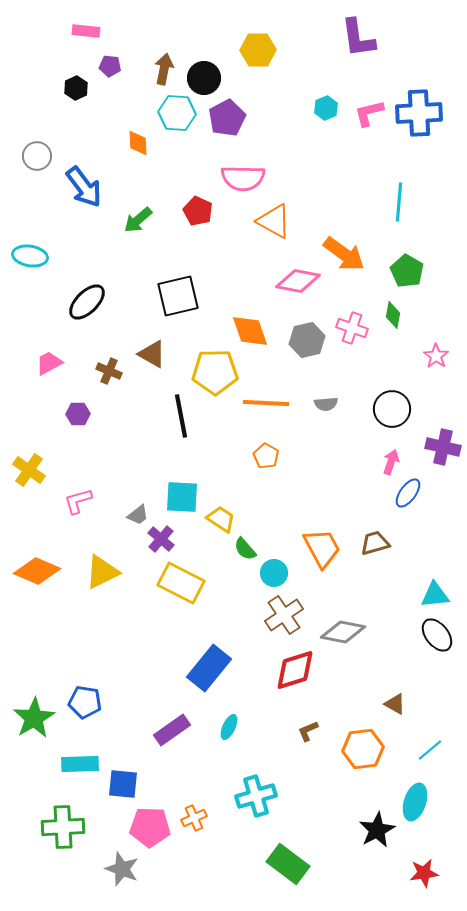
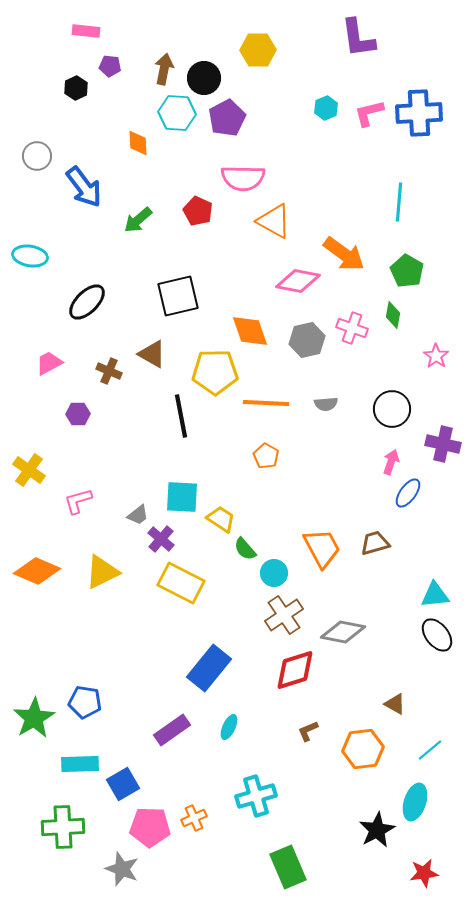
purple cross at (443, 447): moved 3 px up
blue square at (123, 784): rotated 36 degrees counterclockwise
green rectangle at (288, 864): moved 3 px down; rotated 30 degrees clockwise
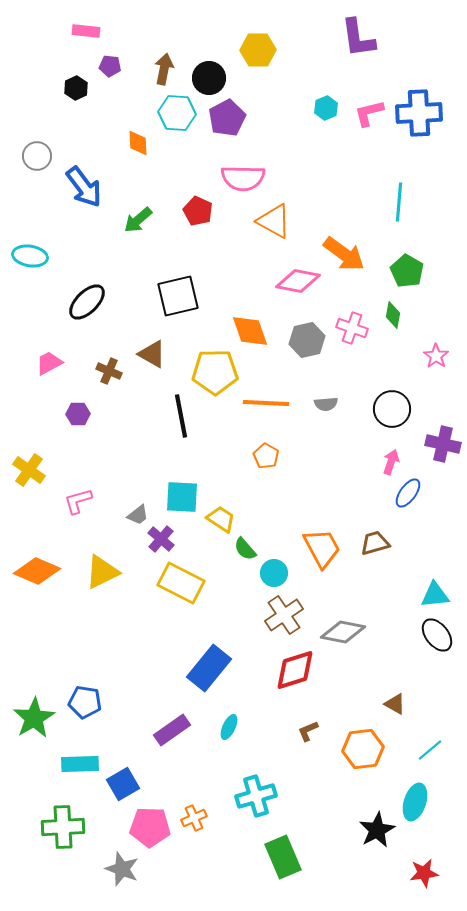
black circle at (204, 78): moved 5 px right
green rectangle at (288, 867): moved 5 px left, 10 px up
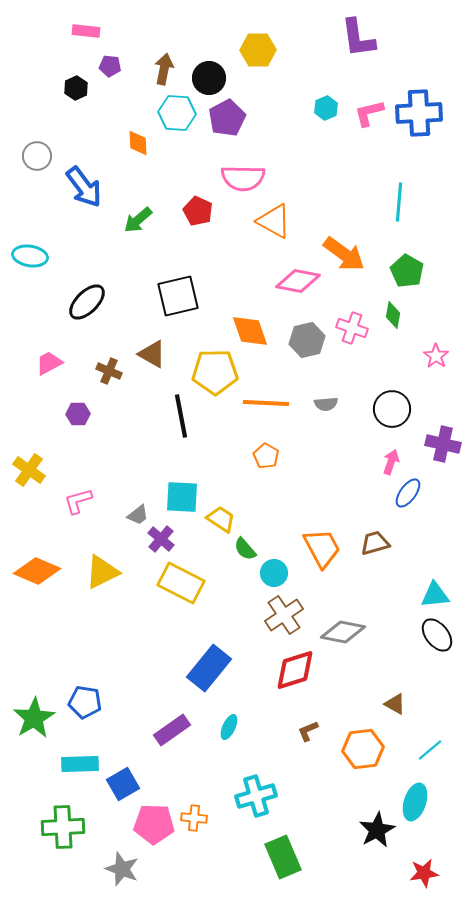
orange cross at (194, 818): rotated 30 degrees clockwise
pink pentagon at (150, 827): moved 4 px right, 3 px up
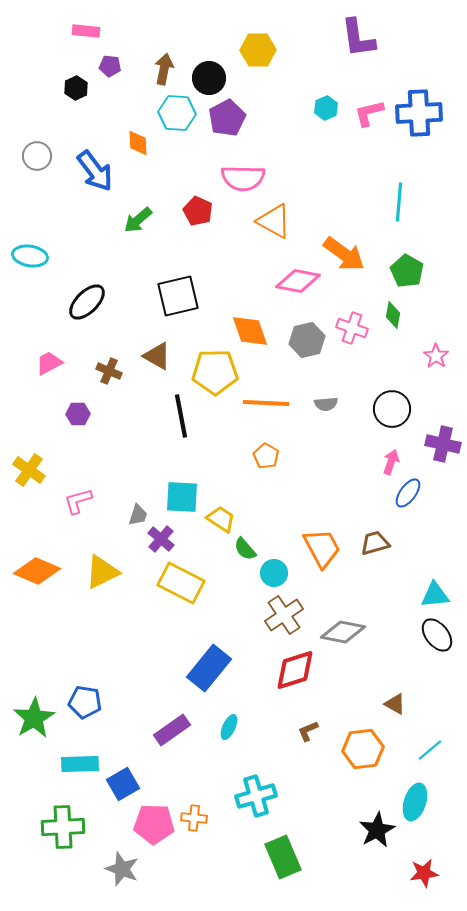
blue arrow at (84, 187): moved 11 px right, 16 px up
brown triangle at (152, 354): moved 5 px right, 2 px down
gray trapezoid at (138, 515): rotated 35 degrees counterclockwise
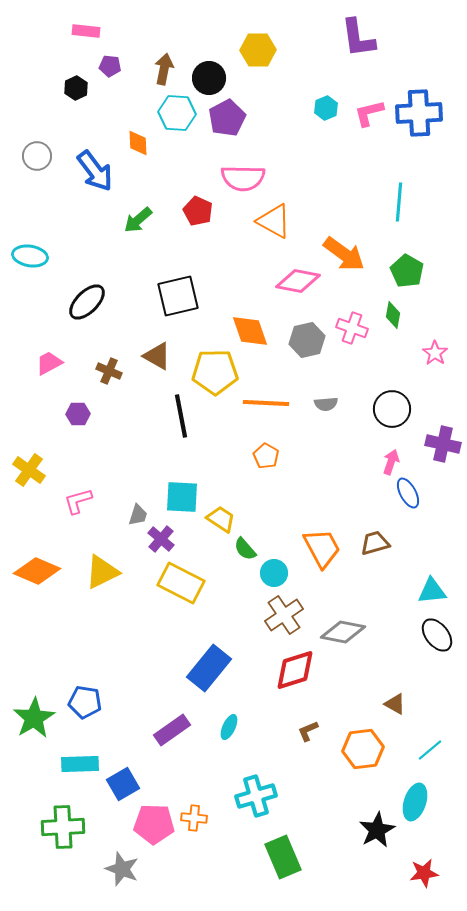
pink star at (436, 356): moved 1 px left, 3 px up
blue ellipse at (408, 493): rotated 64 degrees counterclockwise
cyan triangle at (435, 595): moved 3 px left, 4 px up
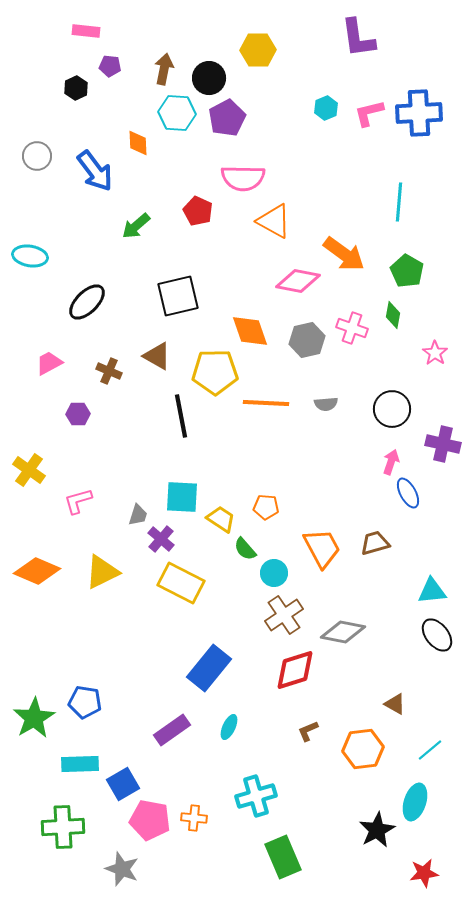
green arrow at (138, 220): moved 2 px left, 6 px down
orange pentagon at (266, 456): moved 51 px down; rotated 25 degrees counterclockwise
pink pentagon at (154, 824): moved 4 px left, 4 px up; rotated 9 degrees clockwise
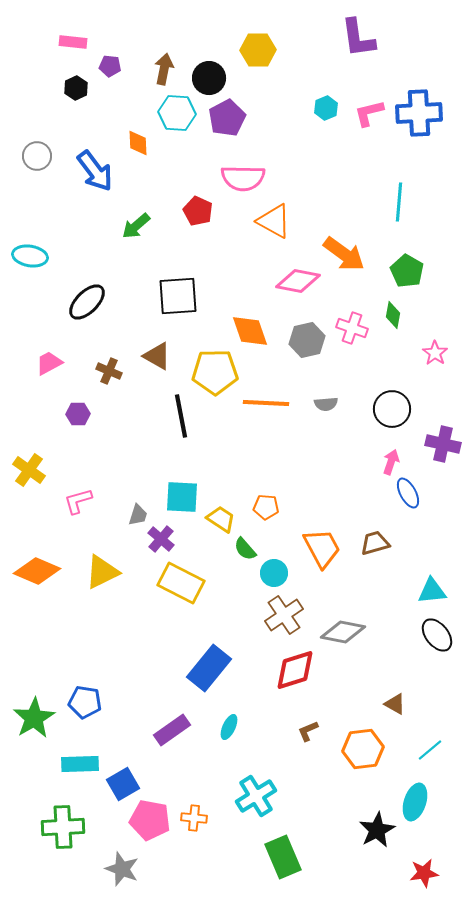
pink rectangle at (86, 31): moved 13 px left, 11 px down
black square at (178, 296): rotated 9 degrees clockwise
cyan cross at (256, 796): rotated 15 degrees counterclockwise
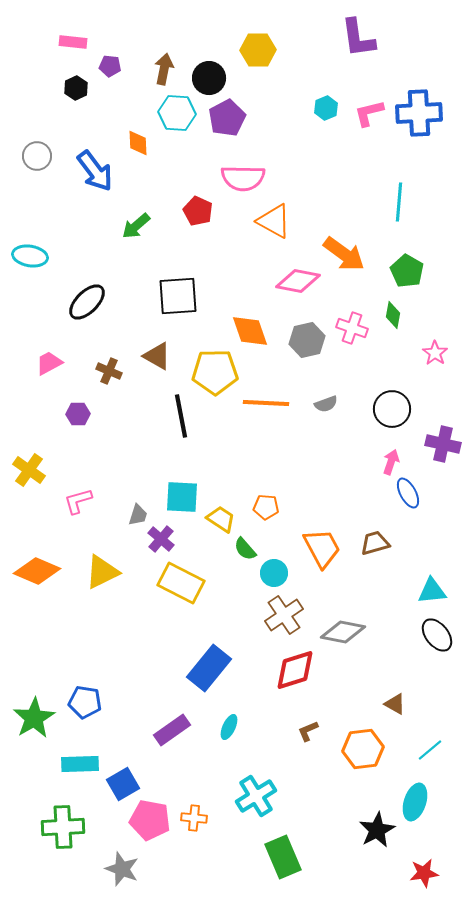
gray semicircle at (326, 404): rotated 15 degrees counterclockwise
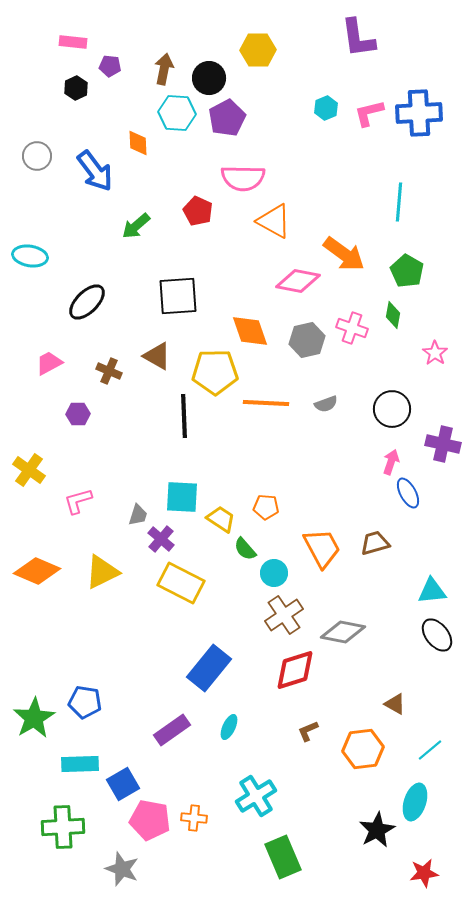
black line at (181, 416): moved 3 px right; rotated 9 degrees clockwise
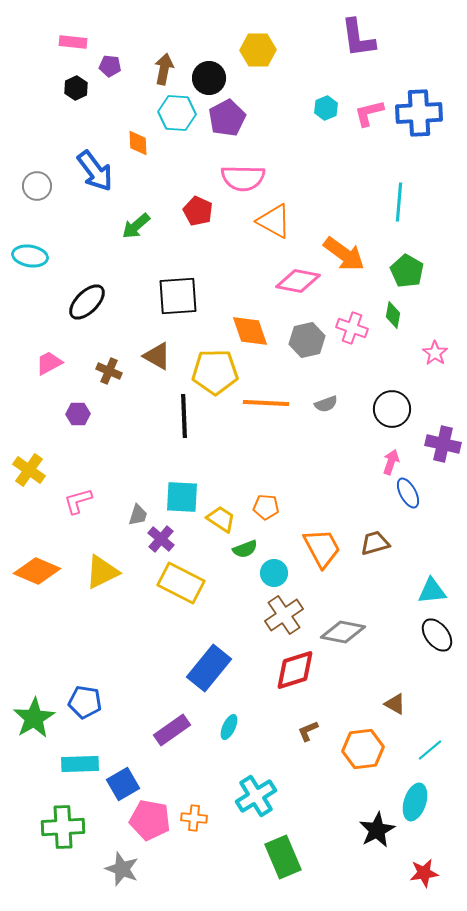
gray circle at (37, 156): moved 30 px down
green semicircle at (245, 549): rotated 70 degrees counterclockwise
